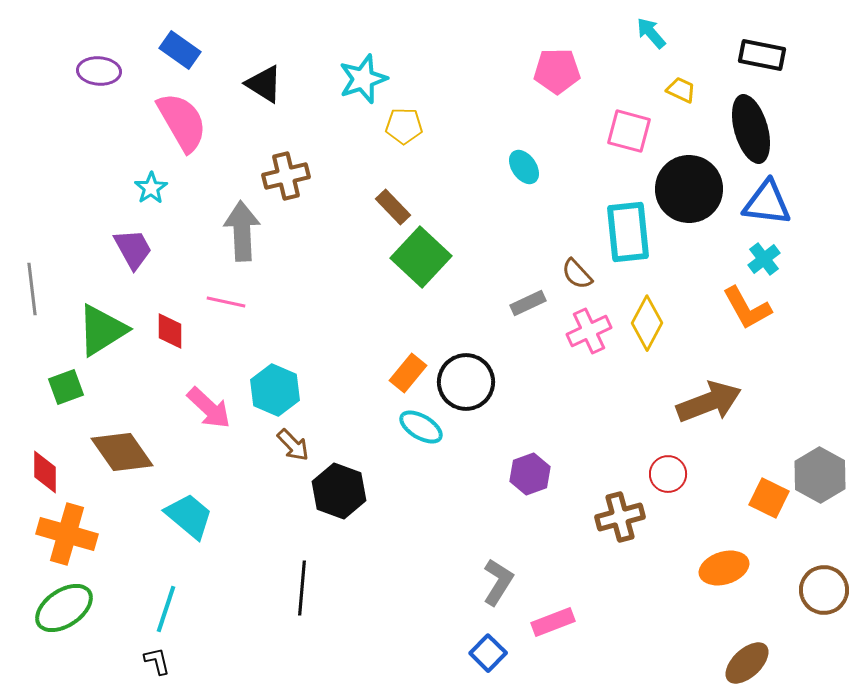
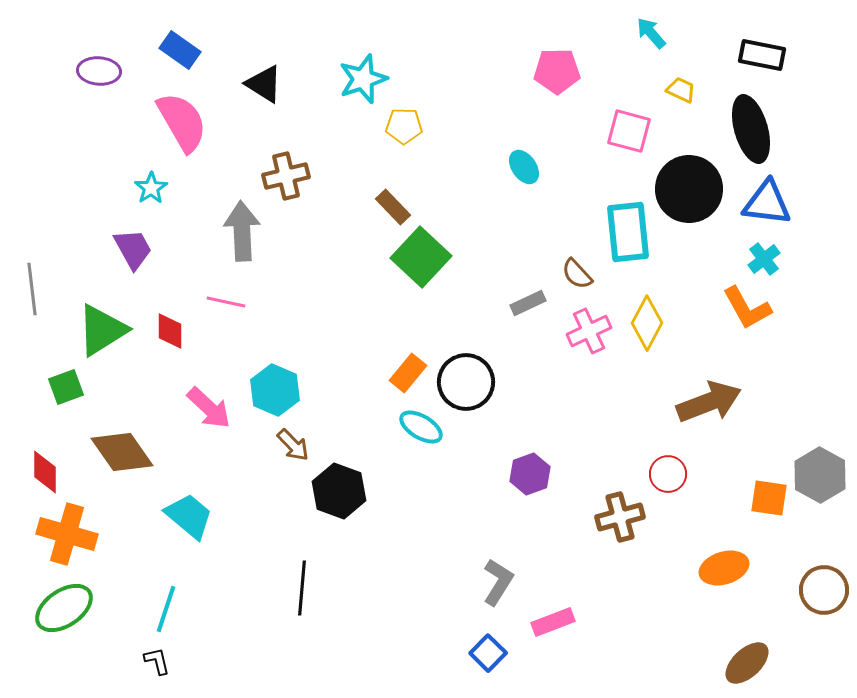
orange square at (769, 498): rotated 18 degrees counterclockwise
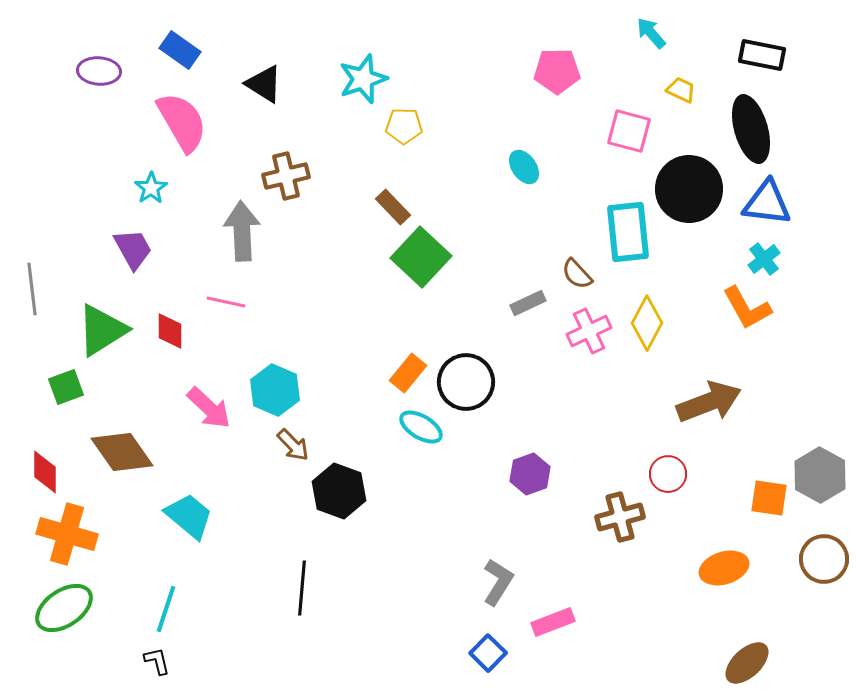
brown circle at (824, 590): moved 31 px up
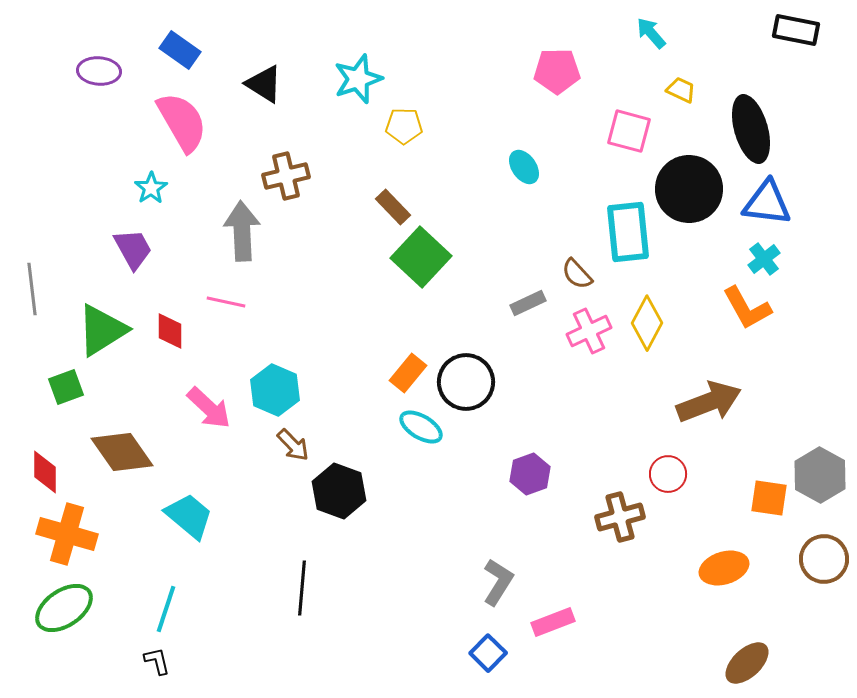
black rectangle at (762, 55): moved 34 px right, 25 px up
cyan star at (363, 79): moved 5 px left
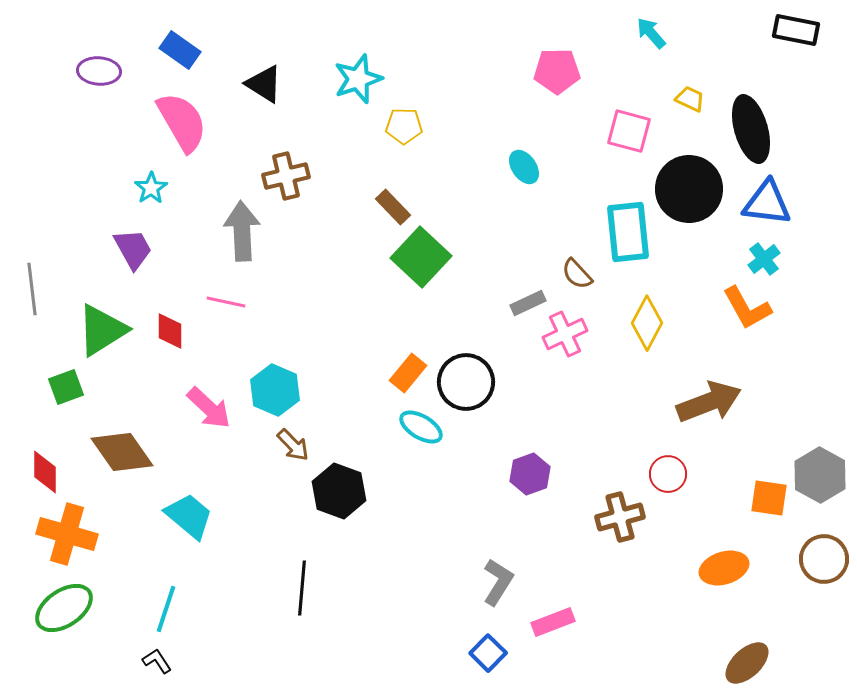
yellow trapezoid at (681, 90): moved 9 px right, 9 px down
pink cross at (589, 331): moved 24 px left, 3 px down
black L-shape at (157, 661): rotated 20 degrees counterclockwise
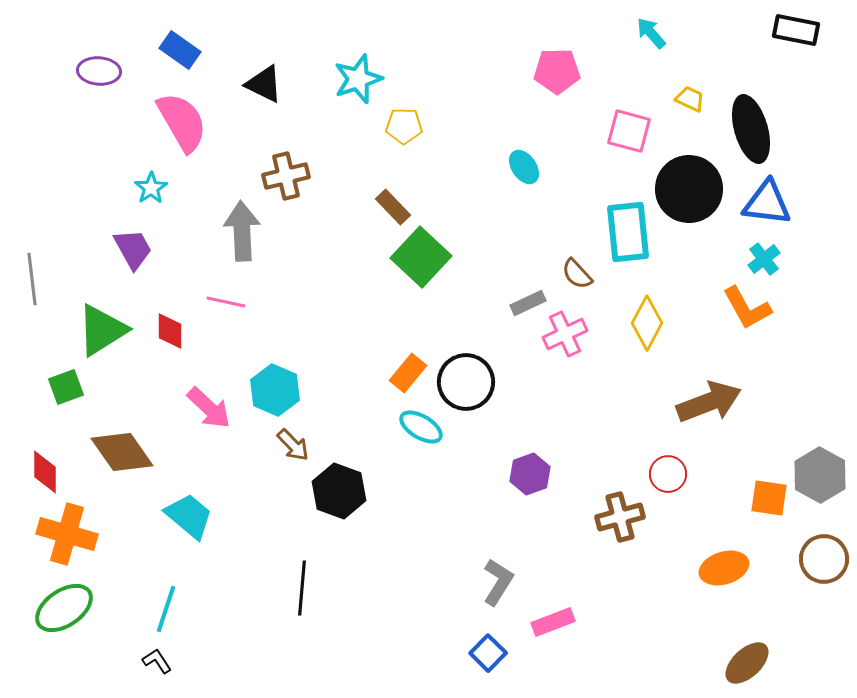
black triangle at (264, 84): rotated 6 degrees counterclockwise
gray line at (32, 289): moved 10 px up
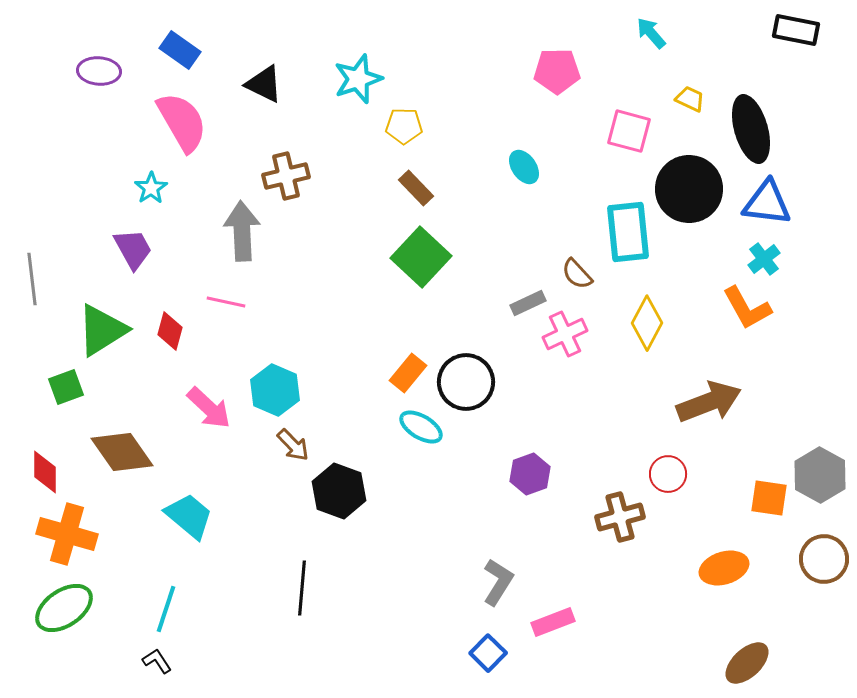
brown rectangle at (393, 207): moved 23 px right, 19 px up
red diamond at (170, 331): rotated 15 degrees clockwise
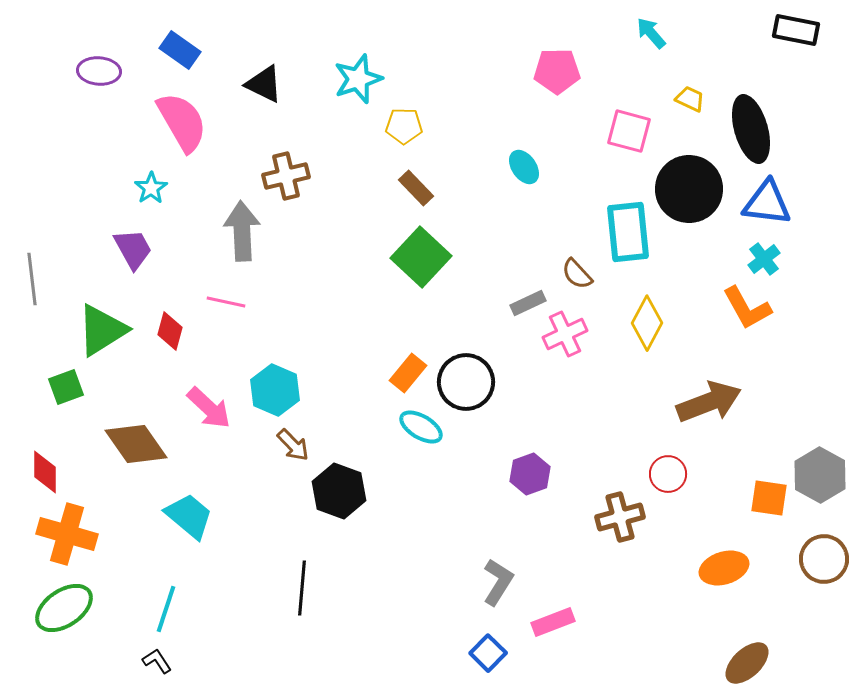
brown diamond at (122, 452): moved 14 px right, 8 px up
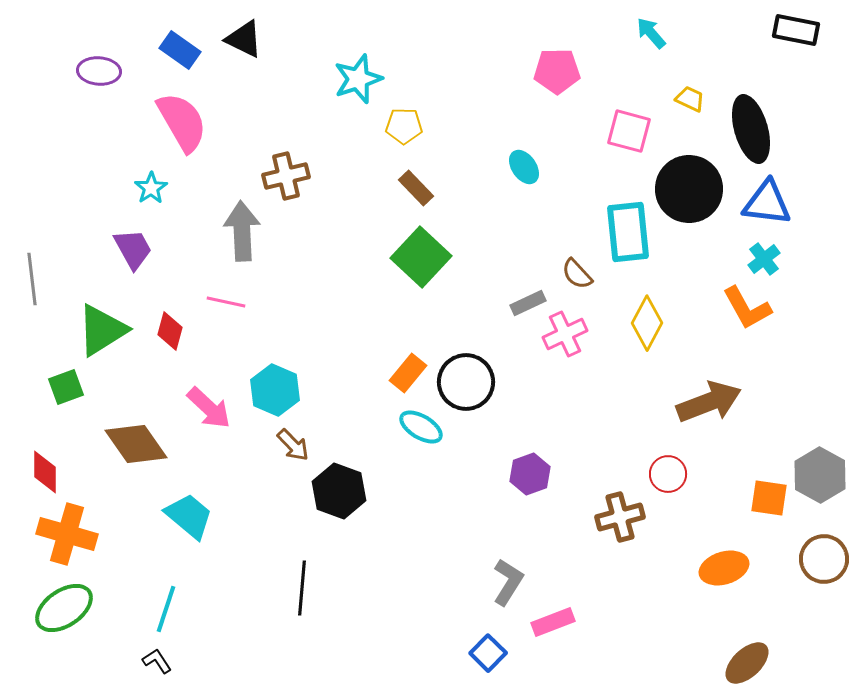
black triangle at (264, 84): moved 20 px left, 45 px up
gray L-shape at (498, 582): moved 10 px right
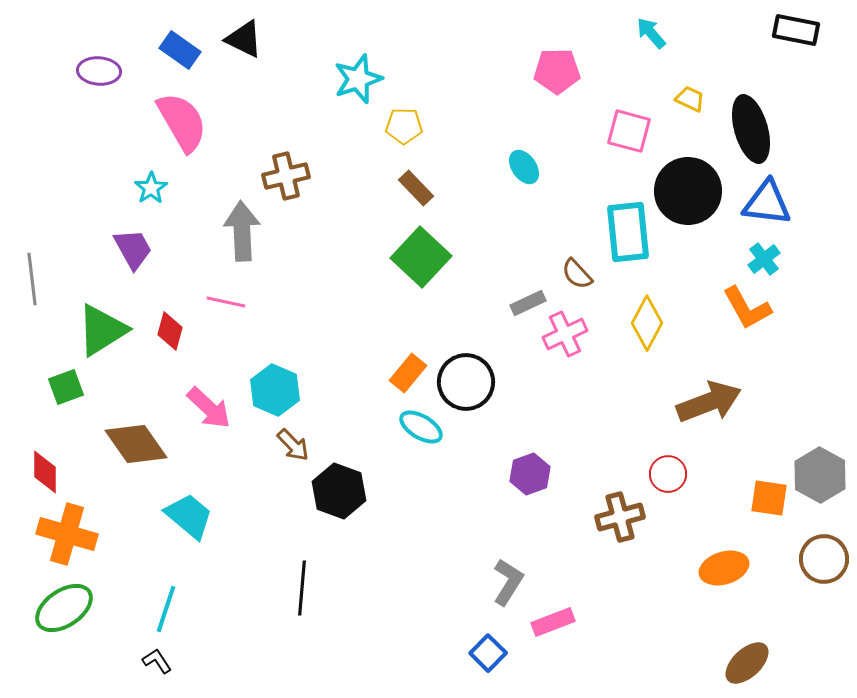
black circle at (689, 189): moved 1 px left, 2 px down
